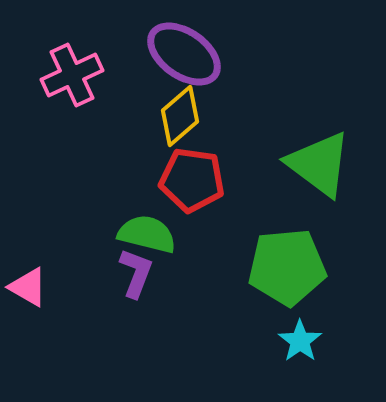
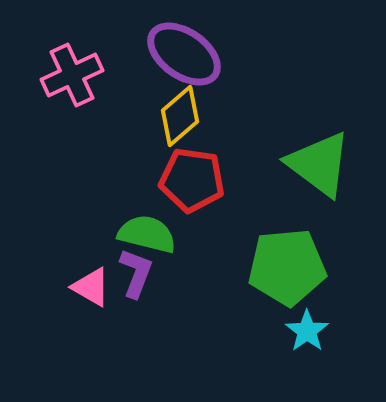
pink triangle: moved 63 px right
cyan star: moved 7 px right, 10 px up
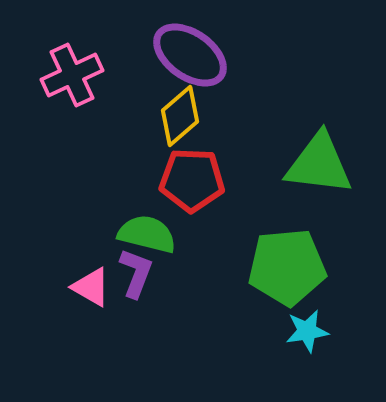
purple ellipse: moved 6 px right, 1 px down
green triangle: rotated 30 degrees counterclockwise
red pentagon: rotated 6 degrees counterclockwise
cyan star: rotated 27 degrees clockwise
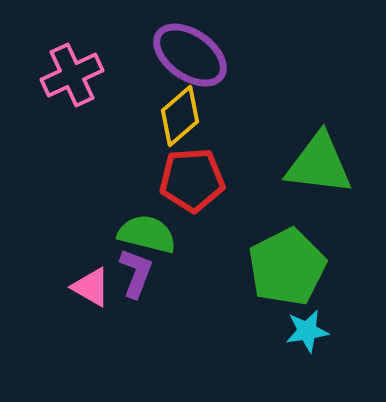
red pentagon: rotated 6 degrees counterclockwise
green pentagon: rotated 22 degrees counterclockwise
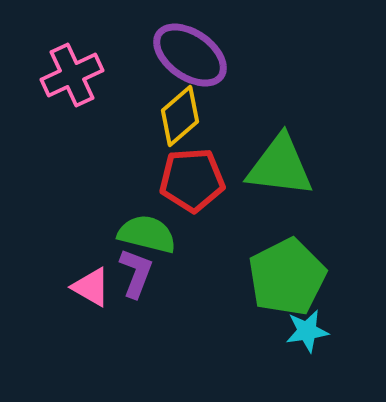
green triangle: moved 39 px left, 2 px down
green pentagon: moved 10 px down
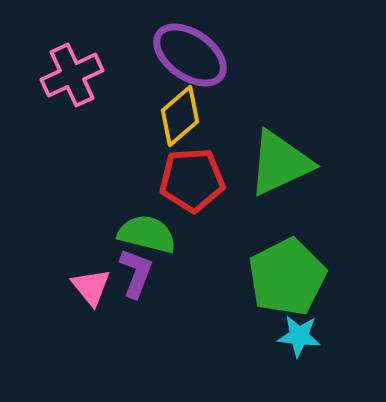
green triangle: moved 3 px up; rotated 32 degrees counterclockwise
pink triangle: rotated 21 degrees clockwise
cyan star: moved 8 px left, 5 px down; rotated 15 degrees clockwise
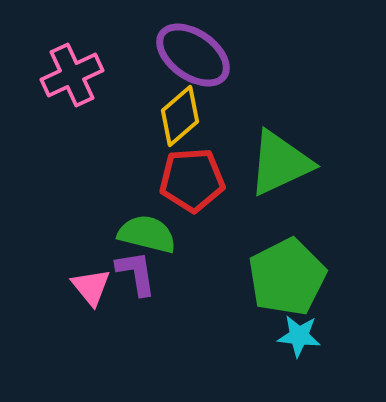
purple ellipse: moved 3 px right
purple L-shape: rotated 30 degrees counterclockwise
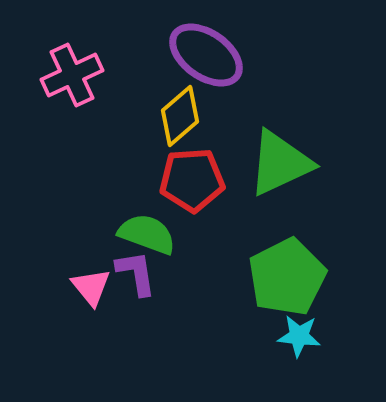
purple ellipse: moved 13 px right
green semicircle: rotated 6 degrees clockwise
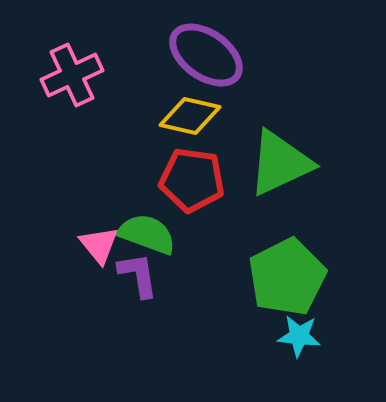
yellow diamond: moved 10 px right; rotated 54 degrees clockwise
red pentagon: rotated 12 degrees clockwise
purple L-shape: moved 2 px right, 2 px down
pink triangle: moved 8 px right, 42 px up
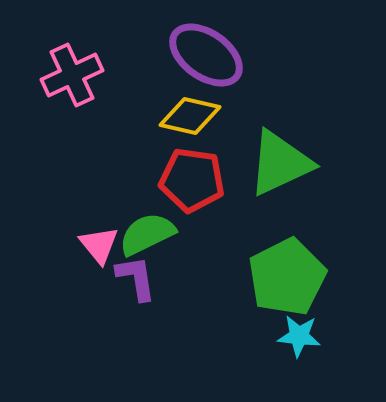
green semicircle: rotated 46 degrees counterclockwise
purple L-shape: moved 2 px left, 3 px down
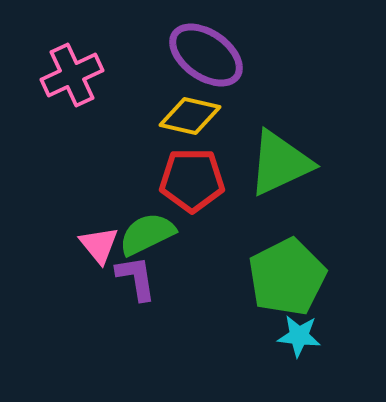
red pentagon: rotated 8 degrees counterclockwise
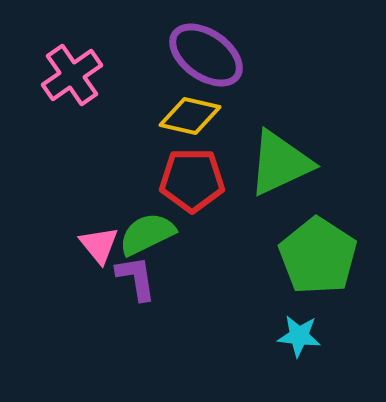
pink cross: rotated 10 degrees counterclockwise
green pentagon: moved 31 px right, 21 px up; rotated 12 degrees counterclockwise
